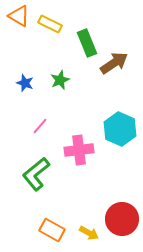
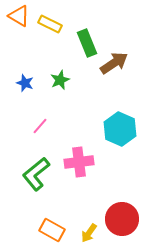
pink cross: moved 12 px down
yellow arrow: rotated 96 degrees clockwise
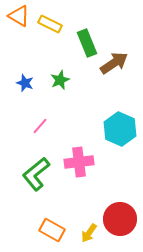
red circle: moved 2 px left
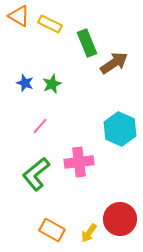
green star: moved 8 px left, 4 px down
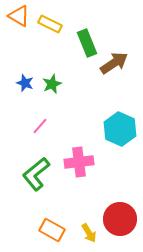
yellow arrow: rotated 66 degrees counterclockwise
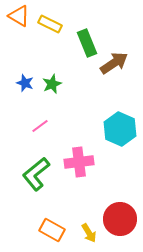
pink line: rotated 12 degrees clockwise
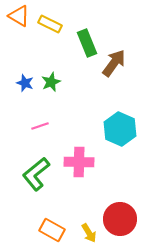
brown arrow: rotated 20 degrees counterclockwise
green star: moved 1 px left, 2 px up
pink line: rotated 18 degrees clockwise
pink cross: rotated 8 degrees clockwise
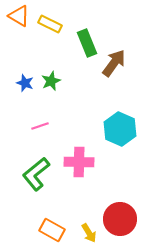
green star: moved 1 px up
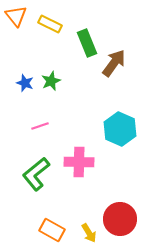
orange triangle: moved 3 px left; rotated 20 degrees clockwise
